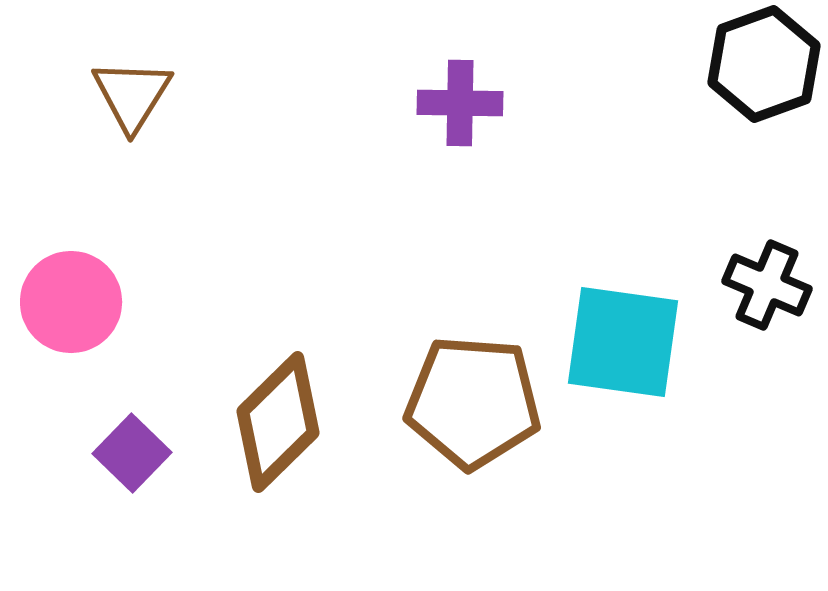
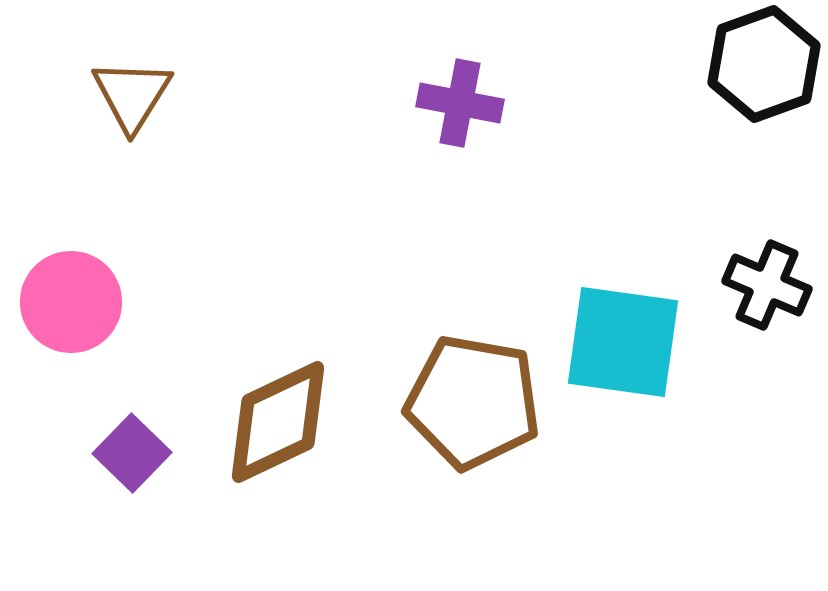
purple cross: rotated 10 degrees clockwise
brown pentagon: rotated 6 degrees clockwise
brown diamond: rotated 19 degrees clockwise
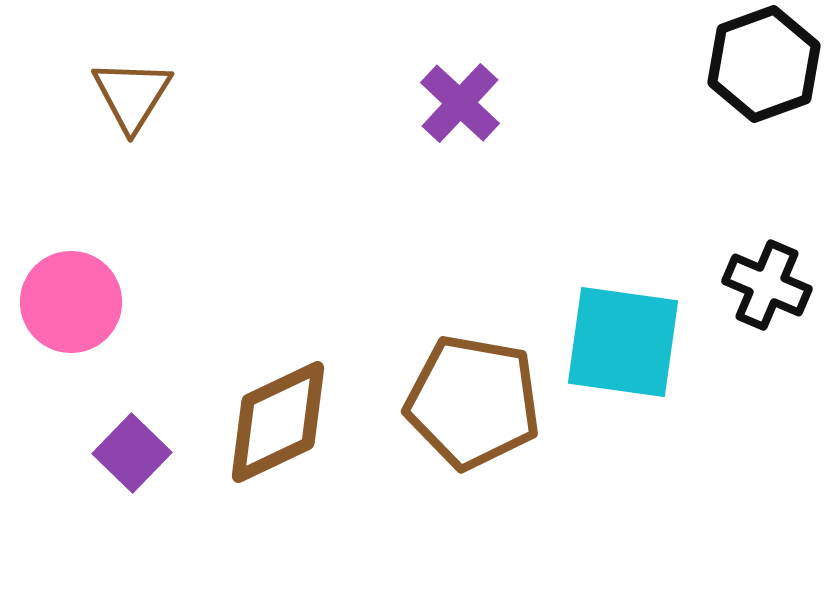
purple cross: rotated 32 degrees clockwise
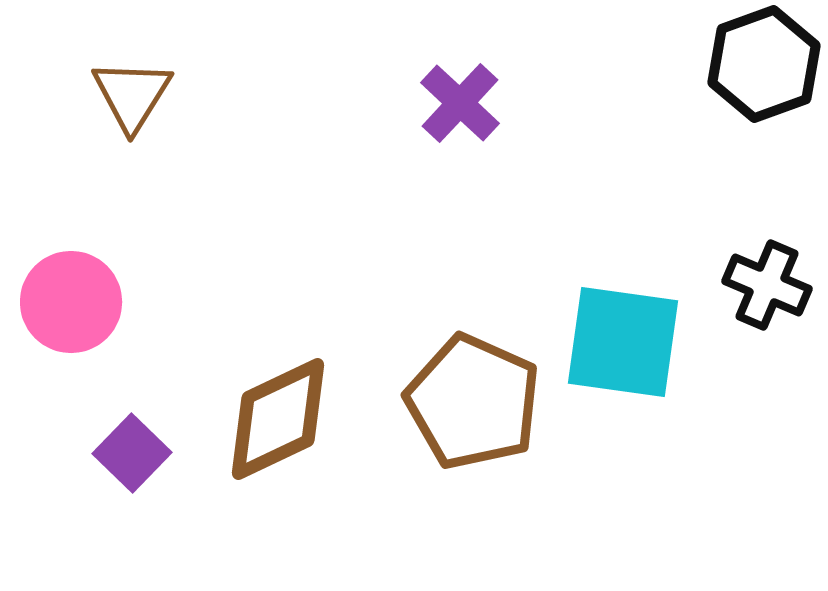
brown pentagon: rotated 14 degrees clockwise
brown diamond: moved 3 px up
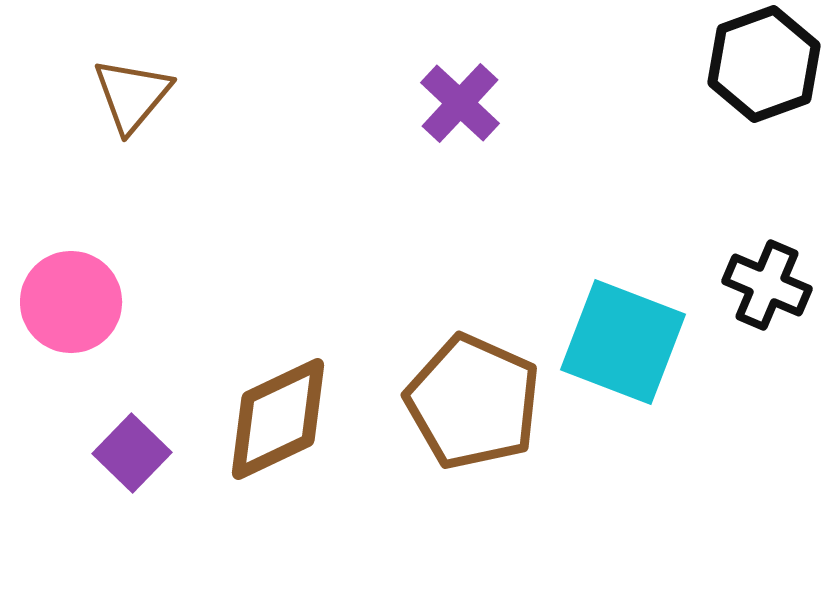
brown triangle: rotated 8 degrees clockwise
cyan square: rotated 13 degrees clockwise
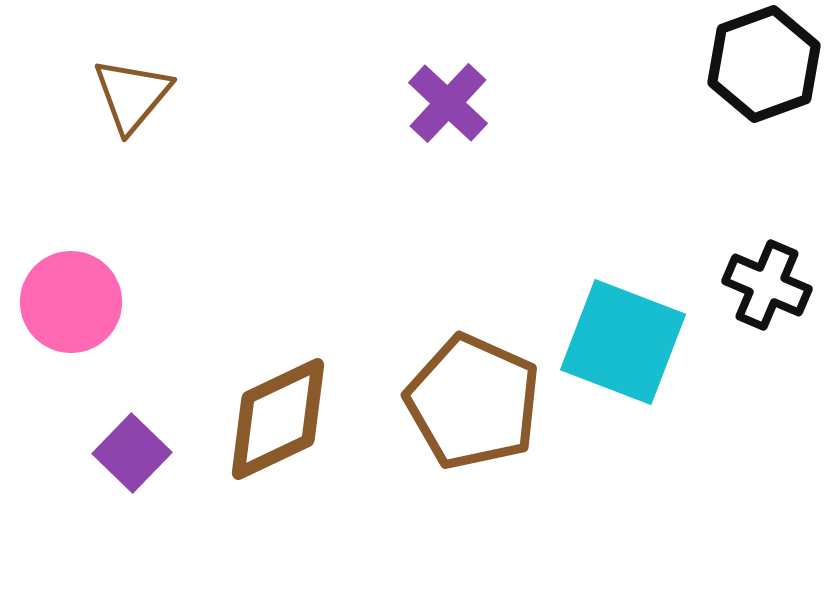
purple cross: moved 12 px left
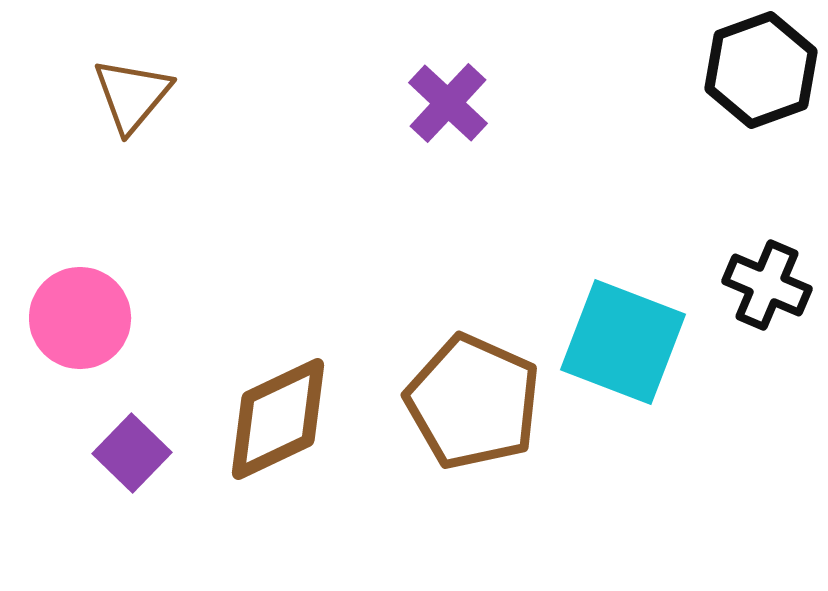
black hexagon: moved 3 px left, 6 px down
pink circle: moved 9 px right, 16 px down
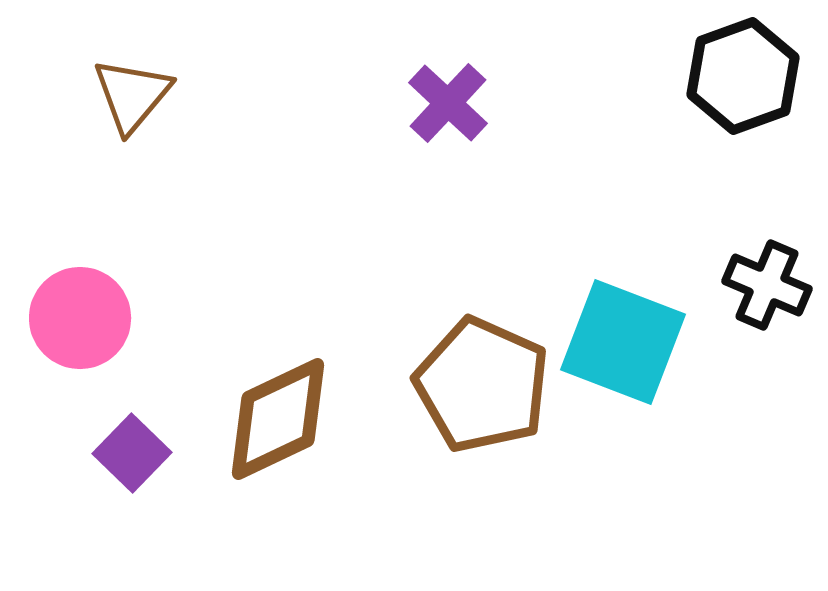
black hexagon: moved 18 px left, 6 px down
brown pentagon: moved 9 px right, 17 px up
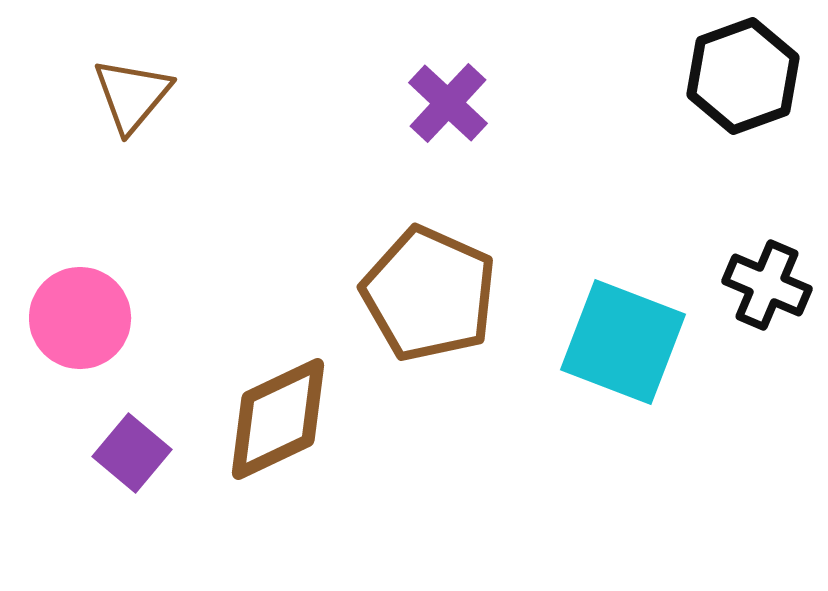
brown pentagon: moved 53 px left, 91 px up
purple square: rotated 4 degrees counterclockwise
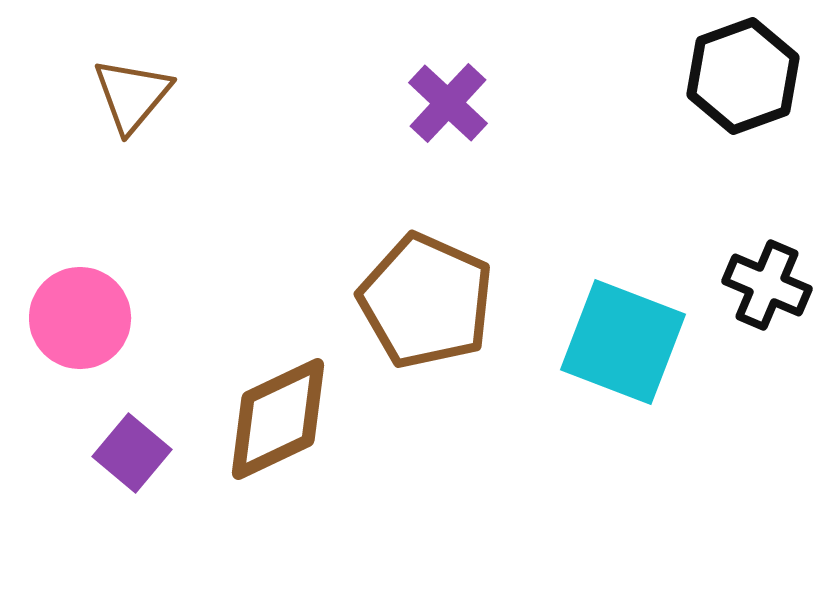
brown pentagon: moved 3 px left, 7 px down
